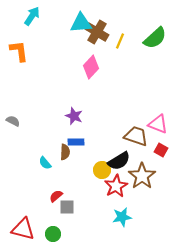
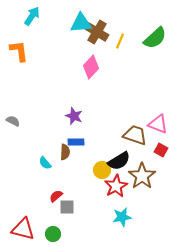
brown trapezoid: moved 1 px left, 1 px up
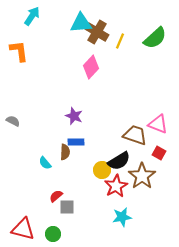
red square: moved 2 px left, 3 px down
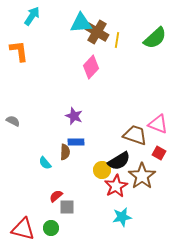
yellow line: moved 3 px left, 1 px up; rotated 14 degrees counterclockwise
green circle: moved 2 px left, 6 px up
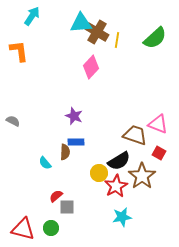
yellow circle: moved 3 px left, 3 px down
